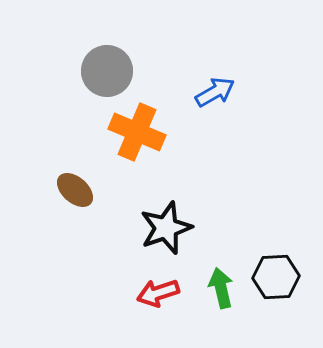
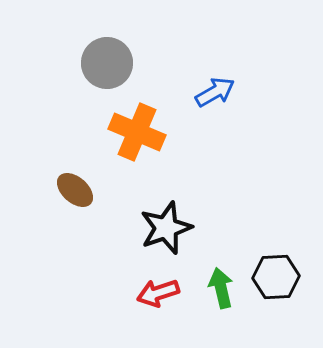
gray circle: moved 8 px up
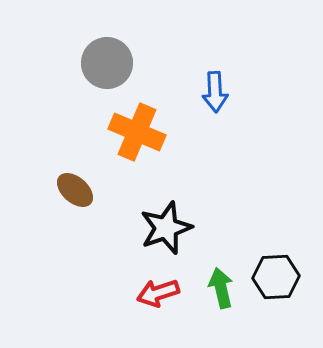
blue arrow: rotated 117 degrees clockwise
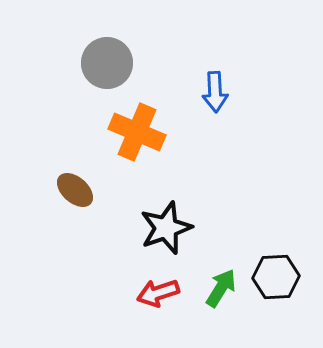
green arrow: rotated 45 degrees clockwise
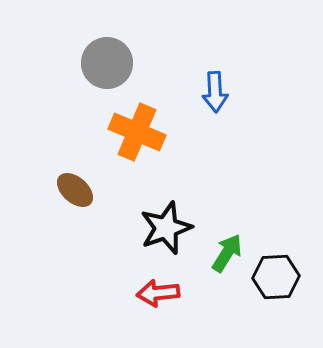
green arrow: moved 6 px right, 35 px up
red arrow: rotated 12 degrees clockwise
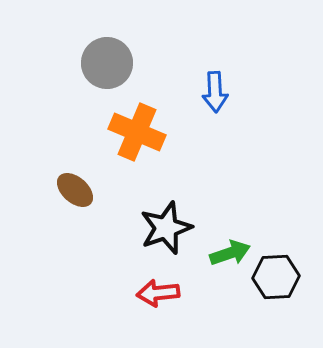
green arrow: moved 3 px right; rotated 39 degrees clockwise
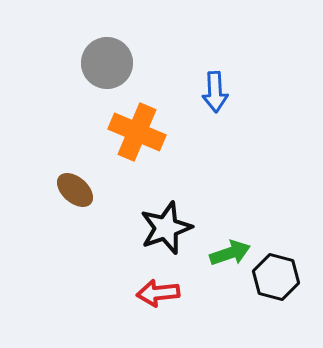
black hexagon: rotated 18 degrees clockwise
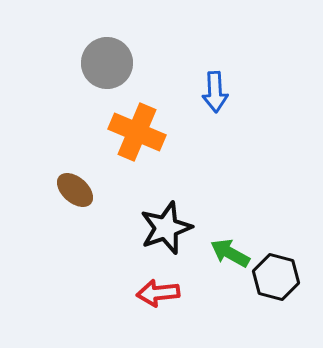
green arrow: rotated 132 degrees counterclockwise
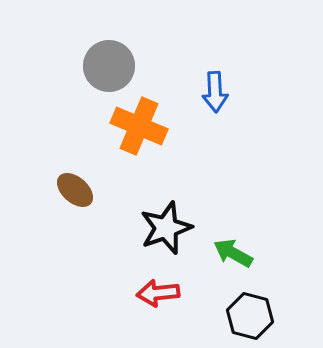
gray circle: moved 2 px right, 3 px down
orange cross: moved 2 px right, 6 px up
green arrow: moved 3 px right
black hexagon: moved 26 px left, 39 px down
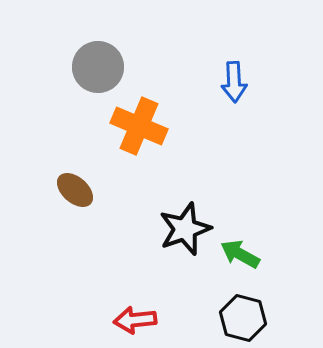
gray circle: moved 11 px left, 1 px down
blue arrow: moved 19 px right, 10 px up
black star: moved 19 px right, 1 px down
green arrow: moved 7 px right, 1 px down
red arrow: moved 23 px left, 27 px down
black hexagon: moved 7 px left, 2 px down
